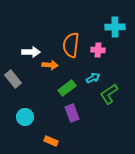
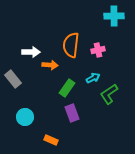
cyan cross: moved 1 px left, 11 px up
pink cross: rotated 16 degrees counterclockwise
green rectangle: rotated 18 degrees counterclockwise
orange rectangle: moved 1 px up
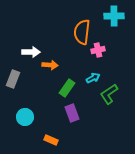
orange semicircle: moved 11 px right, 13 px up
gray rectangle: rotated 60 degrees clockwise
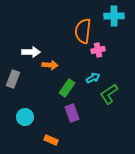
orange semicircle: moved 1 px right, 1 px up
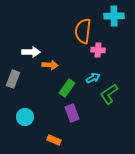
pink cross: rotated 16 degrees clockwise
orange rectangle: moved 3 px right
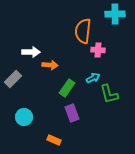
cyan cross: moved 1 px right, 2 px up
gray rectangle: rotated 24 degrees clockwise
green L-shape: rotated 70 degrees counterclockwise
cyan circle: moved 1 px left
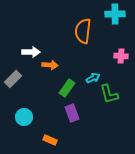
pink cross: moved 23 px right, 6 px down
orange rectangle: moved 4 px left
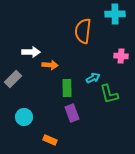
green rectangle: rotated 36 degrees counterclockwise
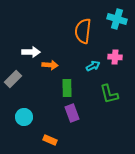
cyan cross: moved 2 px right, 5 px down; rotated 18 degrees clockwise
pink cross: moved 6 px left, 1 px down
cyan arrow: moved 12 px up
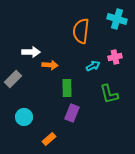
orange semicircle: moved 2 px left
pink cross: rotated 16 degrees counterclockwise
purple rectangle: rotated 42 degrees clockwise
orange rectangle: moved 1 px left, 1 px up; rotated 64 degrees counterclockwise
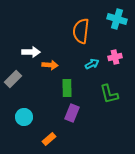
cyan arrow: moved 1 px left, 2 px up
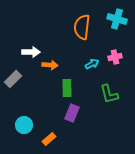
orange semicircle: moved 1 px right, 4 px up
cyan circle: moved 8 px down
